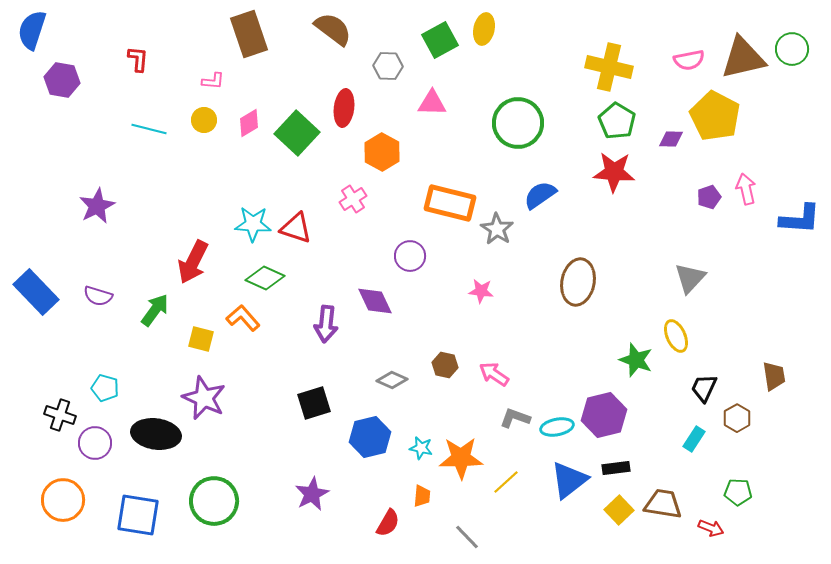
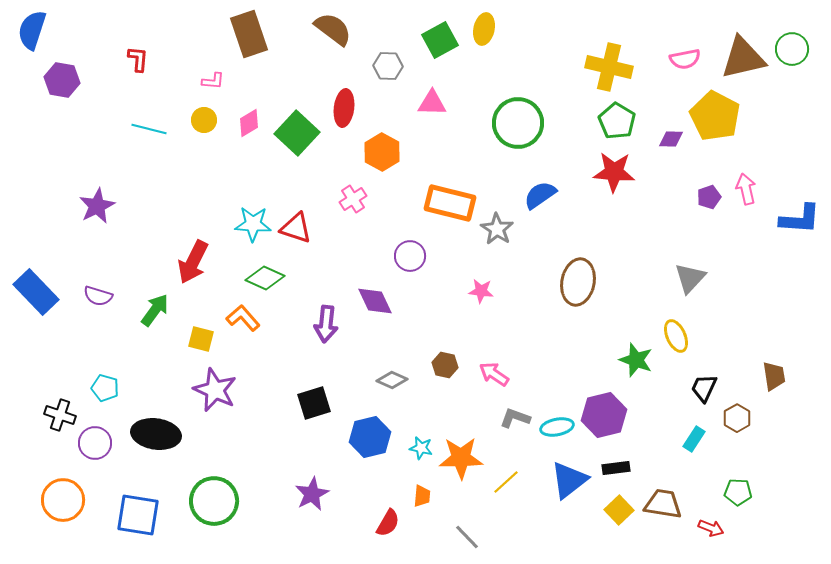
pink semicircle at (689, 60): moved 4 px left, 1 px up
purple star at (204, 398): moved 11 px right, 8 px up
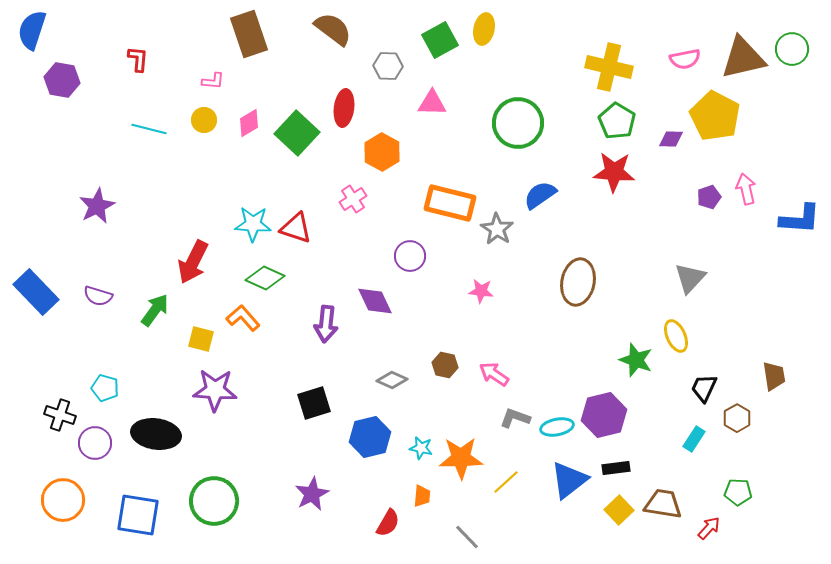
purple star at (215, 390): rotated 21 degrees counterclockwise
red arrow at (711, 528): moved 2 px left; rotated 70 degrees counterclockwise
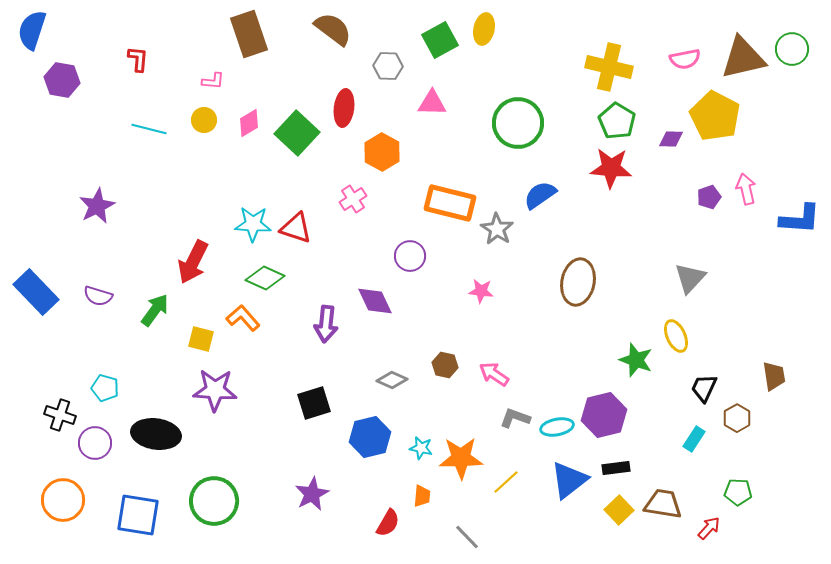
red star at (614, 172): moved 3 px left, 4 px up
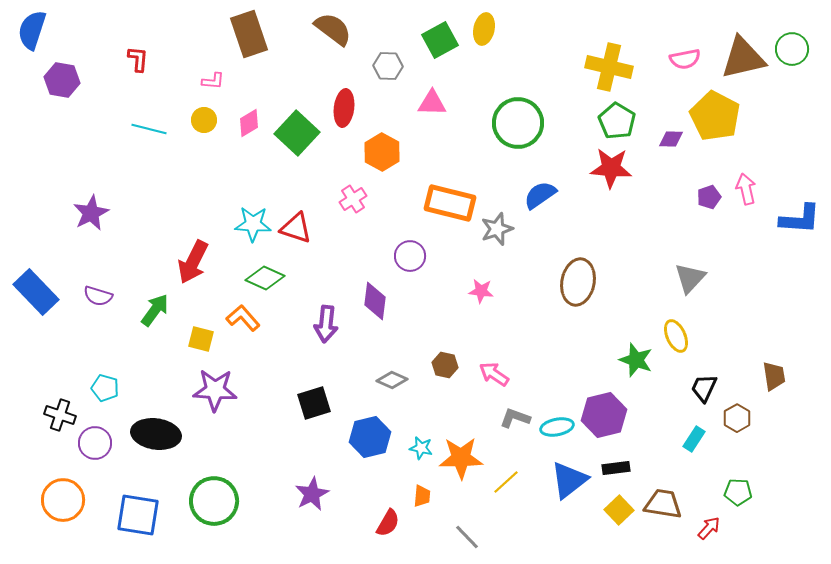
purple star at (97, 206): moved 6 px left, 7 px down
gray star at (497, 229): rotated 20 degrees clockwise
purple diamond at (375, 301): rotated 33 degrees clockwise
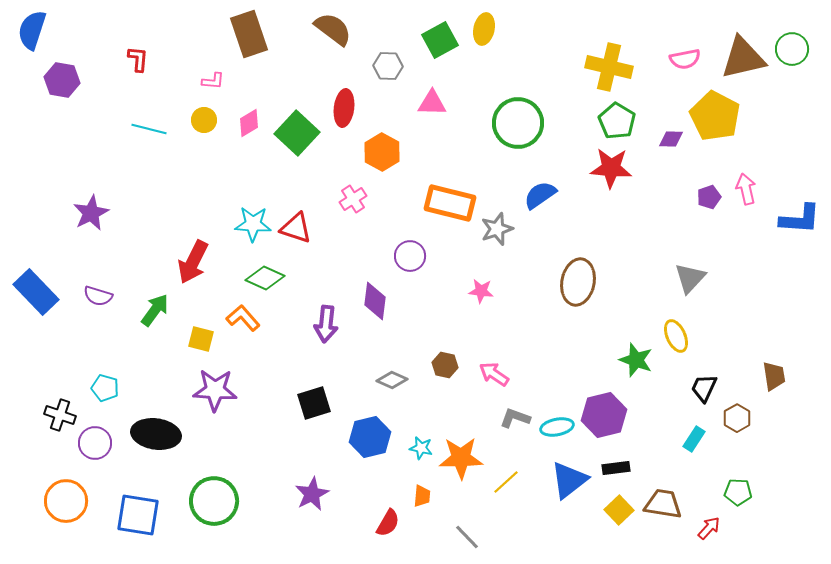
orange circle at (63, 500): moved 3 px right, 1 px down
